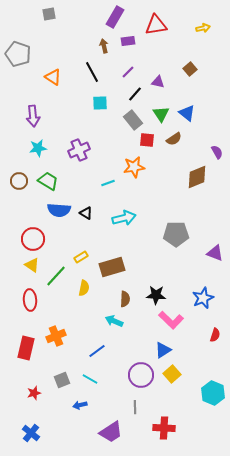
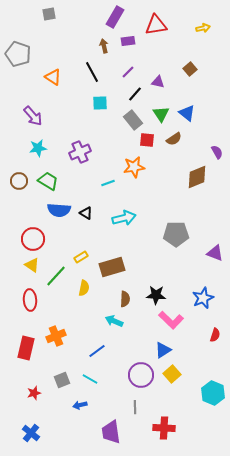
purple arrow at (33, 116): rotated 35 degrees counterclockwise
purple cross at (79, 150): moved 1 px right, 2 px down
purple trapezoid at (111, 432): rotated 115 degrees clockwise
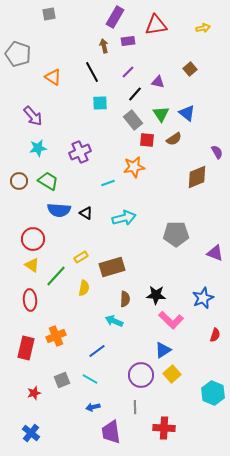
blue arrow at (80, 405): moved 13 px right, 2 px down
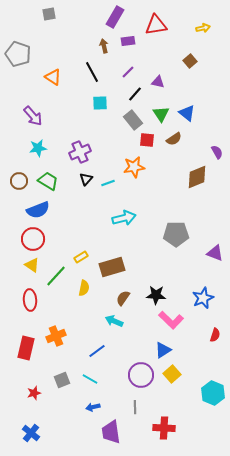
brown square at (190, 69): moved 8 px up
blue semicircle at (59, 210): moved 21 px left; rotated 25 degrees counterclockwise
black triangle at (86, 213): moved 34 px up; rotated 40 degrees clockwise
brown semicircle at (125, 299): moved 2 px left, 1 px up; rotated 147 degrees counterclockwise
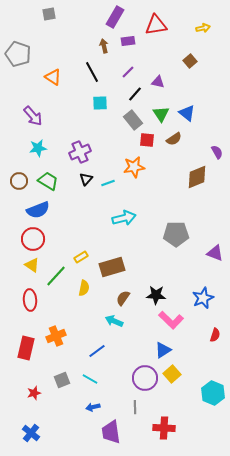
purple circle at (141, 375): moved 4 px right, 3 px down
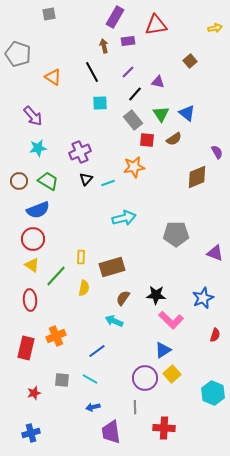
yellow arrow at (203, 28): moved 12 px right
yellow rectangle at (81, 257): rotated 56 degrees counterclockwise
gray square at (62, 380): rotated 28 degrees clockwise
blue cross at (31, 433): rotated 36 degrees clockwise
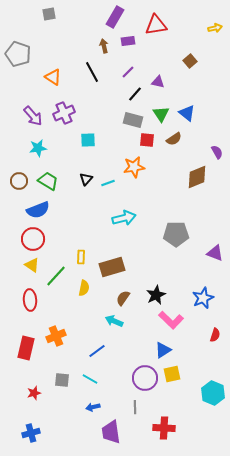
cyan square at (100, 103): moved 12 px left, 37 px down
gray rectangle at (133, 120): rotated 36 degrees counterclockwise
purple cross at (80, 152): moved 16 px left, 39 px up
black star at (156, 295): rotated 30 degrees counterclockwise
yellow square at (172, 374): rotated 30 degrees clockwise
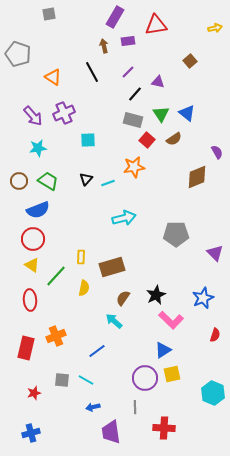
red square at (147, 140): rotated 35 degrees clockwise
purple triangle at (215, 253): rotated 24 degrees clockwise
cyan arrow at (114, 321): rotated 18 degrees clockwise
cyan line at (90, 379): moved 4 px left, 1 px down
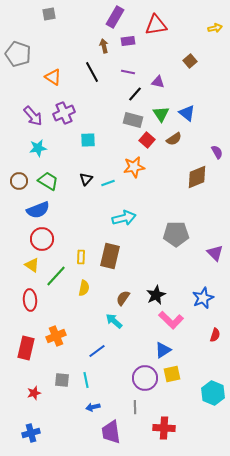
purple line at (128, 72): rotated 56 degrees clockwise
red circle at (33, 239): moved 9 px right
brown rectangle at (112, 267): moved 2 px left, 11 px up; rotated 60 degrees counterclockwise
cyan line at (86, 380): rotated 49 degrees clockwise
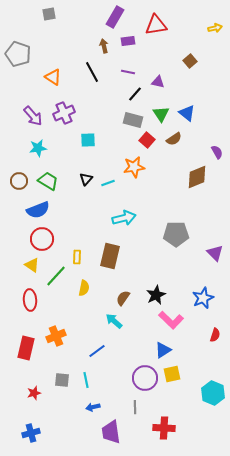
yellow rectangle at (81, 257): moved 4 px left
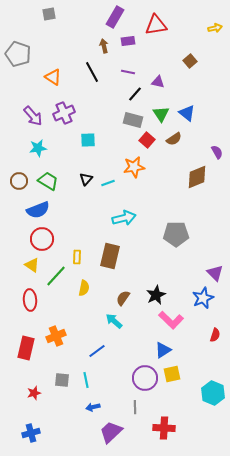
purple triangle at (215, 253): moved 20 px down
purple trapezoid at (111, 432): rotated 55 degrees clockwise
